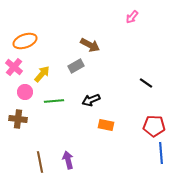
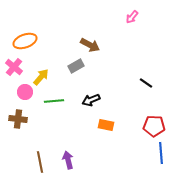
yellow arrow: moved 1 px left, 3 px down
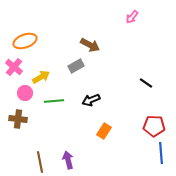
yellow arrow: rotated 18 degrees clockwise
pink circle: moved 1 px down
orange rectangle: moved 2 px left, 6 px down; rotated 70 degrees counterclockwise
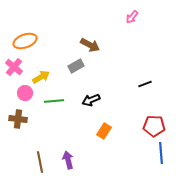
black line: moved 1 px left, 1 px down; rotated 56 degrees counterclockwise
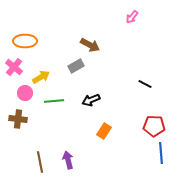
orange ellipse: rotated 20 degrees clockwise
black line: rotated 48 degrees clockwise
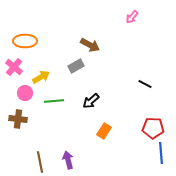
black arrow: moved 1 px down; rotated 18 degrees counterclockwise
red pentagon: moved 1 px left, 2 px down
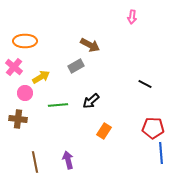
pink arrow: rotated 32 degrees counterclockwise
green line: moved 4 px right, 4 px down
brown line: moved 5 px left
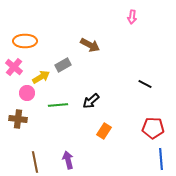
gray rectangle: moved 13 px left, 1 px up
pink circle: moved 2 px right
blue line: moved 6 px down
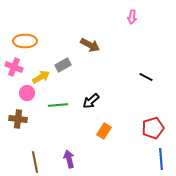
pink cross: rotated 18 degrees counterclockwise
black line: moved 1 px right, 7 px up
red pentagon: rotated 20 degrees counterclockwise
purple arrow: moved 1 px right, 1 px up
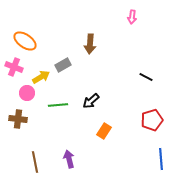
orange ellipse: rotated 35 degrees clockwise
brown arrow: moved 1 px up; rotated 66 degrees clockwise
red pentagon: moved 1 px left, 8 px up
